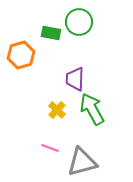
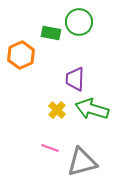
orange hexagon: rotated 8 degrees counterclockwise
green arrow: rotated 44 degrees counterclockwise
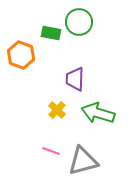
orange hexagon: rotated 16 degrees counterclockwise
green arrow: moved 6 px right, 4 px down
pink line: moved 1 px right, 3 px down
gray triangle: moved 1 px right, 1 px up
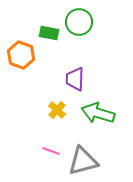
green rectangle: moved 2 px left
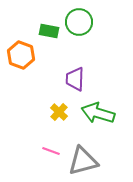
green rectangle: moved 2 px up
yellow cross: moved 2 px right, 2 px down
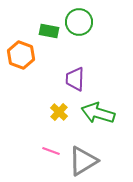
gray triangle: rotated 16 degrees counterclockwise
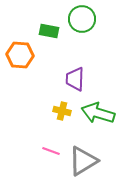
green circle: moved 3 px right, 3 px up
orange hexagon: moved 1 px left; rotated 16 degrees counterclockwise
yellow cross: moved 3 px right, 1 px up; rotated 30 degrees counterclockwise
